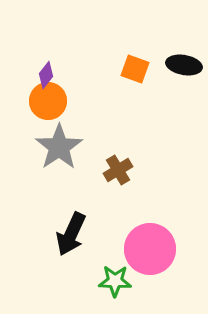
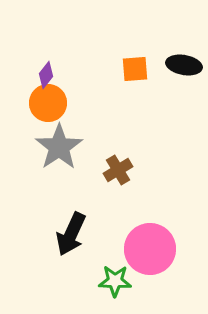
orange square: rotated 24 degrees counterclockwise
orange circle: moved 2 px down
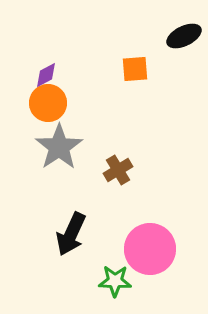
black ellipse: moved 29 px up; rotated 36 degrees counterclockwise
purple diamond: rotated 24 degrees clockwise
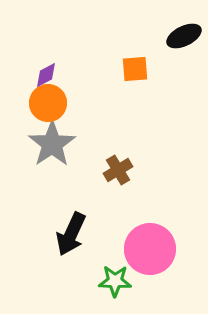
gray star: moved 7 px left, 3 px up
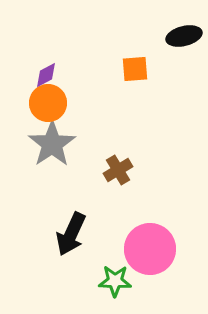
black ellipse: rotated 12 degrees clockwise
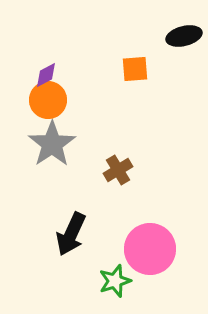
orange circle: moved 3 px up
green star: rotated 20 degrees counterclockwise
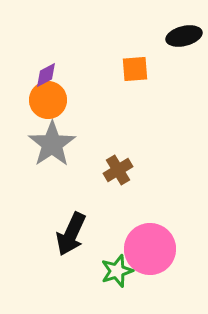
green star: moved 2 px right, 10 px up
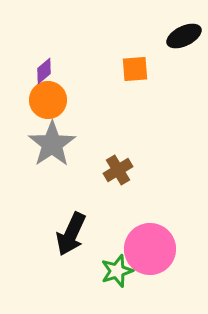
black ellipse: rotated 12 degrees counterclockwise
purple diamond: moved 2 px left, 4 px up; rotated 12 degrees counterclockwise
